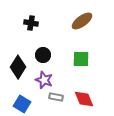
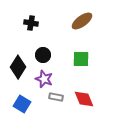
purple star: moved 1 px up
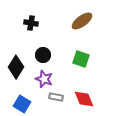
green square: rotated 18 degrees clockwise
black diamond: moved 2 px left
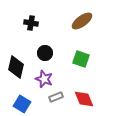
black circle: moved 2 px right, 2 px up
black diamond: rotated 20 degrees counterclockwise
gray rectangle: rotated 32 degrees counterclockwise
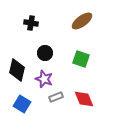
black diamond: moved 1 px right, 3 px down
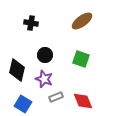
black circle: moved 2 px down
red diamond: moved 1 px left, 2 px down
blue square: moved 1 px right
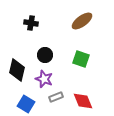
blue square: moved 3 px right
